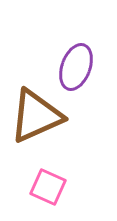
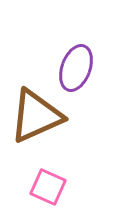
purple ellipse: moved 1 px down
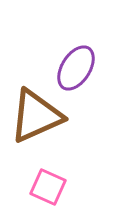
purple ellipse: rotated 12 degrees clockwise
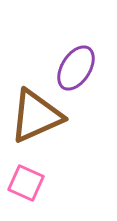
pink square: moved 22 px left, 4 px up
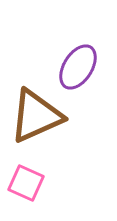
purple ellipse: moved 2 px right, 1 px up
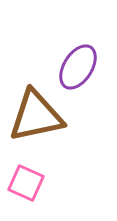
brown triangle: rotated 12 degrees clockwise
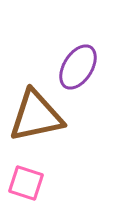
pink square: rotated 6 degrees counterclockwise
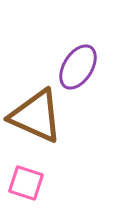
brown triangle: rotated 36 degrees clockwise
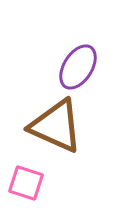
brown triangle: moved 20 px right, 10 px down
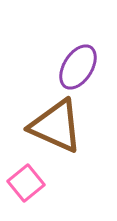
pink square: rotated 33 degrees clockwise
